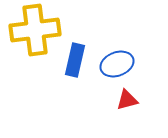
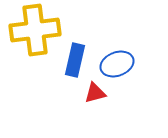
red triangle: moved 32 px left, 7 px up
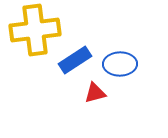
blue rectangle: rotated 44 degrees clockwise
blue ellipse: moved 3 px right; rotated 20 degrees clockwise
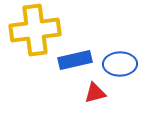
blue rectangle: rotated 20 degrees clockwise
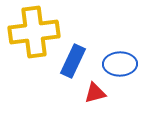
yellow cross: moved 1 px left, 2 px down
blue rectangle: moved 2 px left, 1 px down; rotated 52 degrees counterclockwise
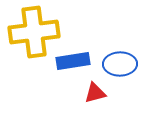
blue rectangle: rotated 56 degrees clockwise
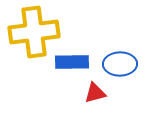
blue rectangle: moved 1 px left, 1 px down; rotated 8 degrees clockwise
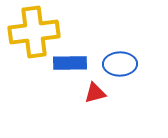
blue rectangle: moved 2 px left, 1 px down
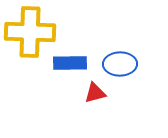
yellow cross: moved 4 px left; rotated 9 degrees clockwise
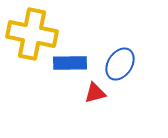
yellow cross: moved 2 px right, 2 px down; rotated 9 degrees clockwise
blue ellipse: rotated 56 degrees counterclockwise
